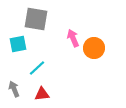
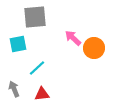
gray square: moved 1 px left, 2 px up; rotated 15 degrees counterclockwise
pink arrow: rotated 24 degrees counterclockwise
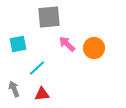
gray square: moved 14 px right
pink arrow: moved 6 px left, 6 px down
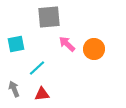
cyan square: moved 2 px left
orange circle: moved 1 px down
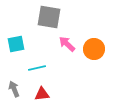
gray square: rotated 15 degrees clockwise
cyan line: rotated 30 degrees clockwise
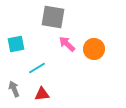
gray square: moved 4 px right
cyan line: rotated 18 degrees counterclockwise
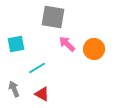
red triangle: rotated 35 degrees clockwise
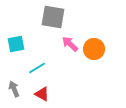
pink arrow: moved 3 px right
